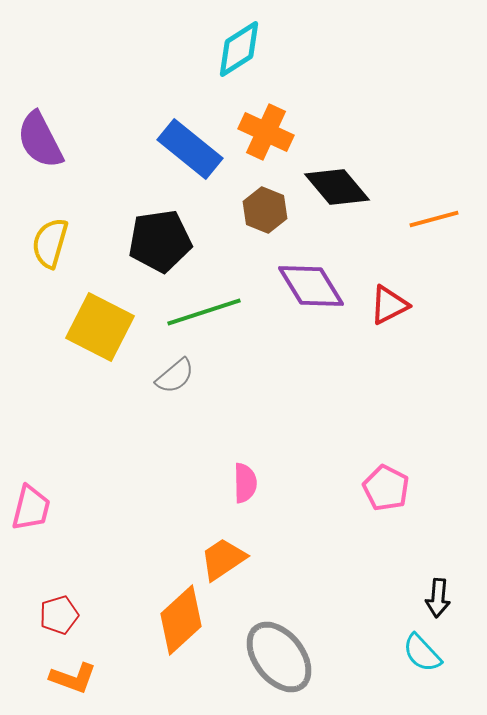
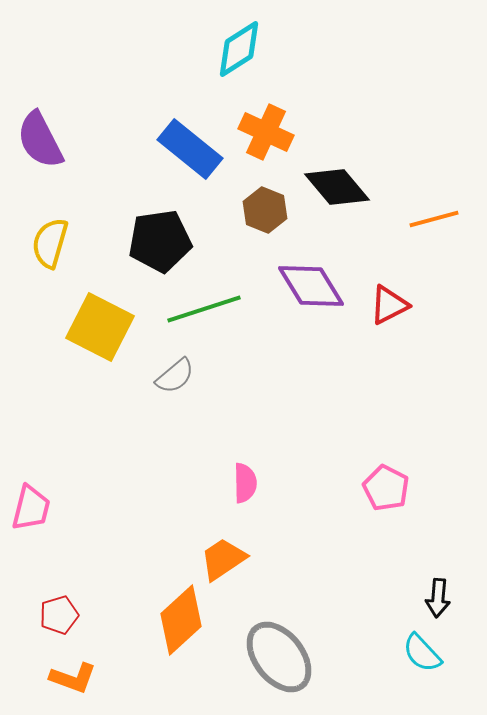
green line: moved 3 px up
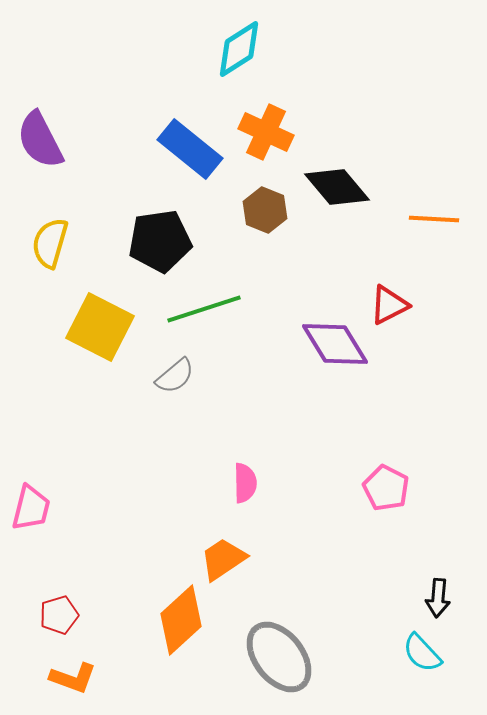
orange line: rotated 18 degrees clockwise
purple diamond: moved 24 px right, 58 px down
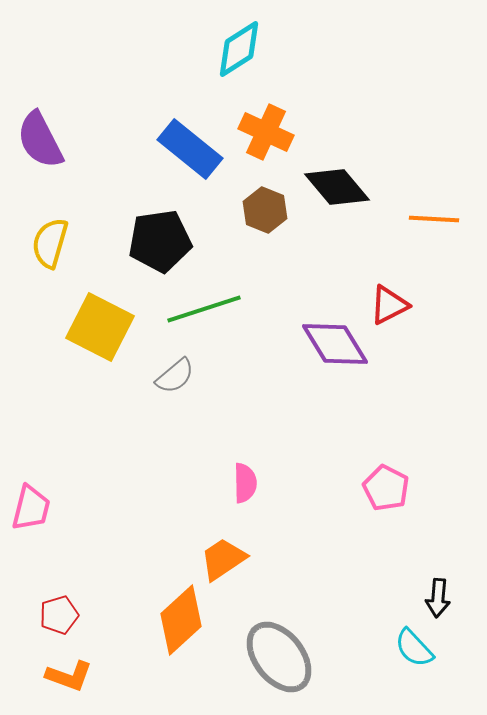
cyan semicircle: moved 8 px left, 5 px up
orange L-shape: moved 4 px left, 2 px up
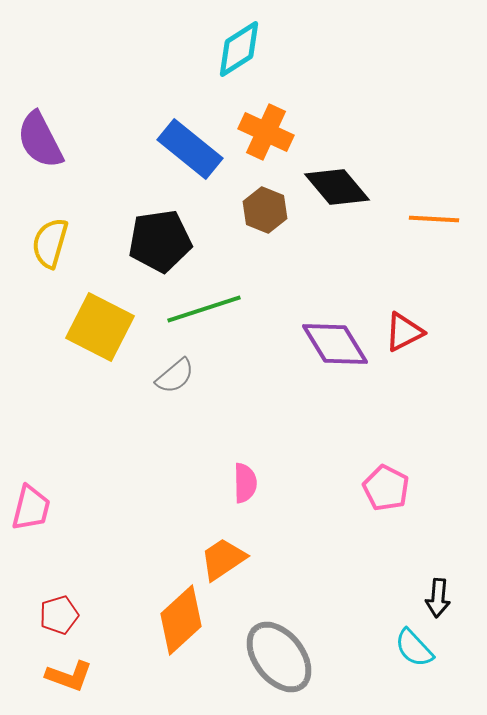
red triangle: moved 15 px right, 27 px down
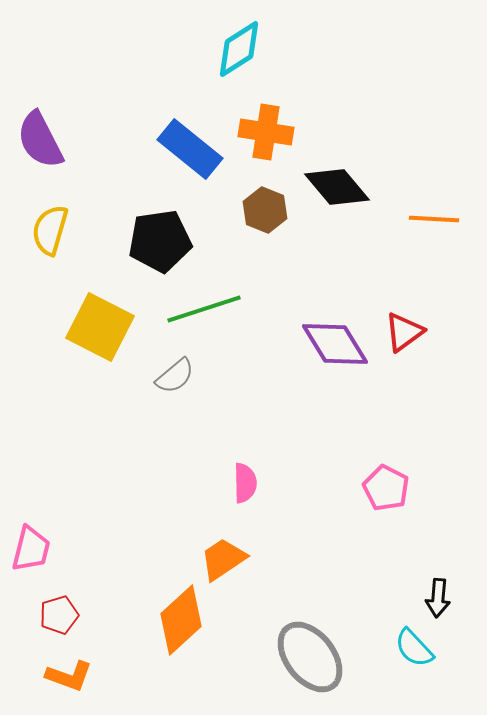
orange cross: rotated 16 degrees counterclockwise
yellow semicircle: moved 13 px up
red triangle: rotated 9 degrees counterclockwise
pink trapezoid: moved 41 px down
gray ellipse: moved 31 px right
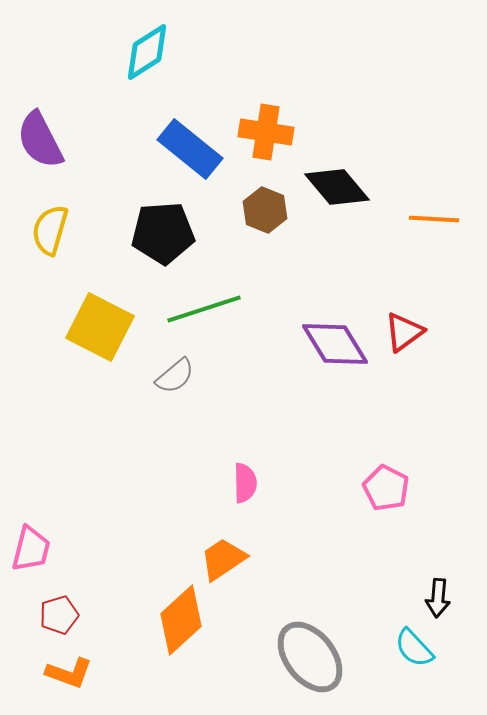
cyan diamond: moved 92 px left, 3 px down
black pentagon: moved 3 px right, 8 px up; rotated 4 degrees clockwise
orange L-shape: moved 3 px up
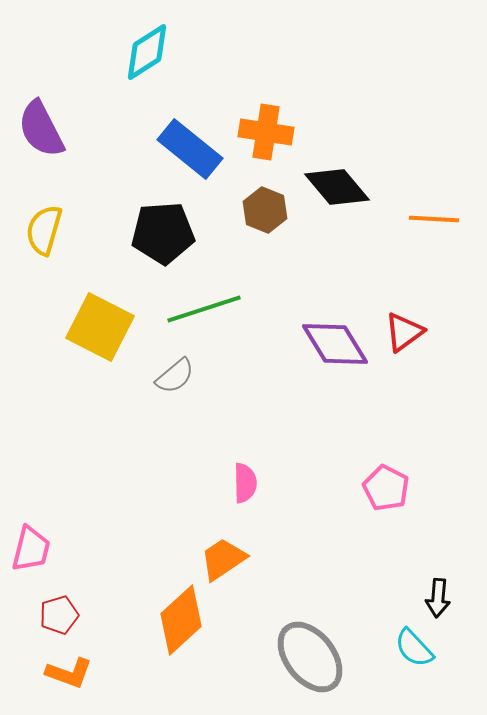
purple semicircle: moved 1 px right, 11 px up
yellow semicircle: moved 6 px left
